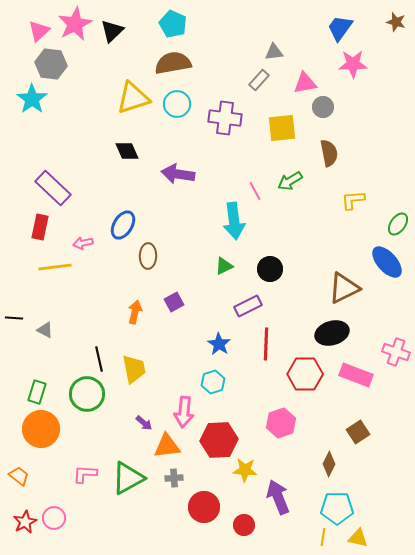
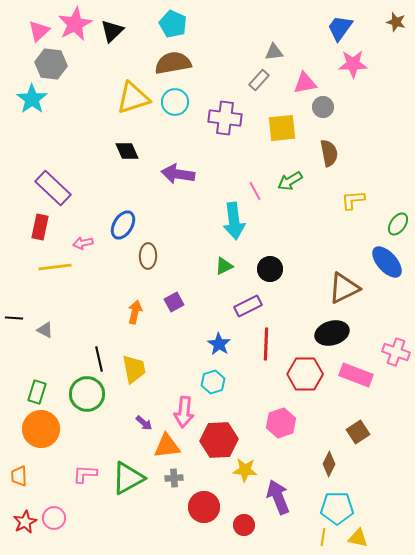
cyan circle at (177, 104): moved 2 px left, 2 px up
orange trapezoid at (19, 476): rotated 130 degrees counterclockwise
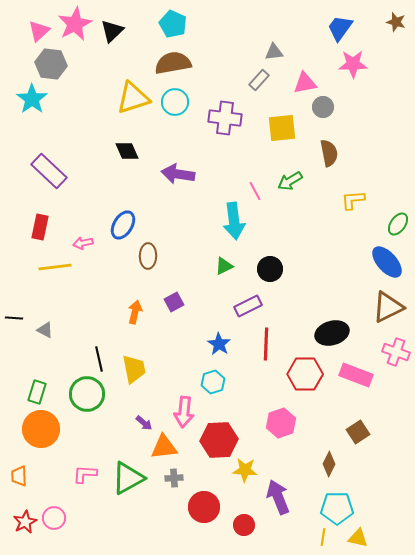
purple rectangle at (53, 188): moved 4 px left, 17 px up
brown triangle at (344, 288): moved 44 px right, 19 px down
orange triangle at (167, 446): moved 3 px left, 1 px down
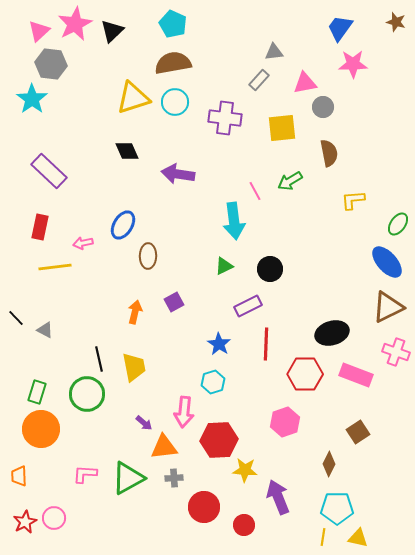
black line at (14, 318): moved 2 px right; rotated 42 degrees clockwise
yellow trapezoid at (134, 369): moved 2 px up
pink hexagon at (281, 423): moved 4 px right, 1 px up
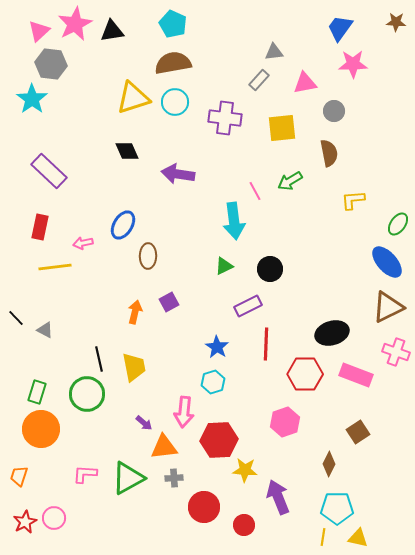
brown star at (396, 22): rotated 12 degrees counterclockwise
black triangle at (112, 31): rotated 35 degrees clockwise
gray circle at (323, 107): moved 11 px right, 4 px down
purple square at (174, 302): moved 5 px left
blue star at (219, 344): moved 2 px left, 3 px down
orange trapezoid at (19, 476): rotated 20 degrees clockwise
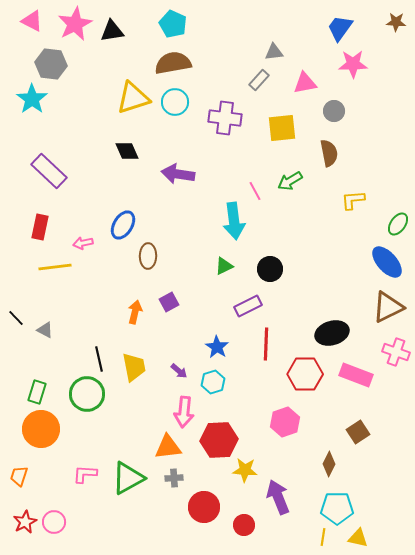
pink triangle at (39, 31): moved 7 px left, 10 px up; rotated 50 degrees counterclockwise
purple arrow at (144, 423): moved 35 px right, 52 px up
orange triangle at (164, 447): moved 4 px right
pink circle at (54, 518): moved 4 px down
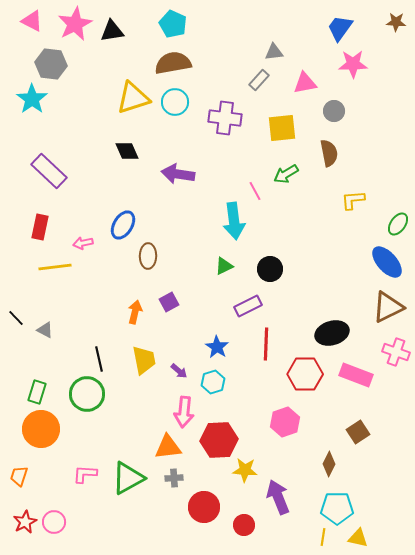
green arrow at (290, 181): moved 4 px left, 7 px up
yellow trapezoid at (134, 367): moved 10 px right, 7 px up
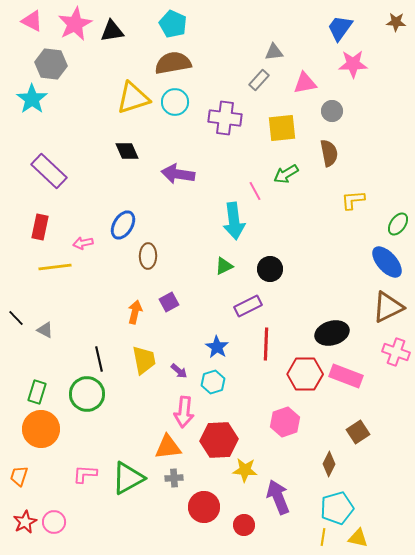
gray circle at (334, 111): moved 2 px left
pink rectangle at (356, 375): moved 10 px left, 1 px down
cyan pentagon at (337, 508): rotated 16 degrees counterclockwise
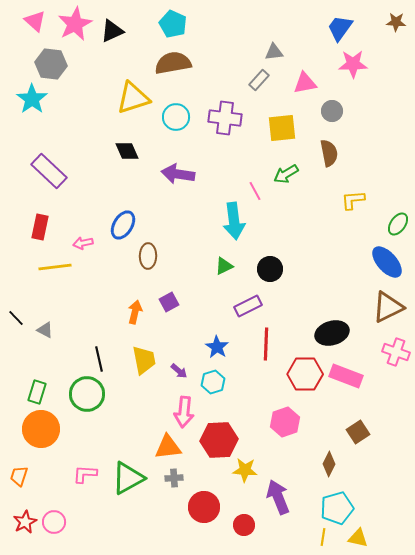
pink triangle at (32, 21): moved 3 px right; rotated 15 degrees clockwise
black triangle at (112, 31): rotated 15 degrees counterclockwise
cyan circle at (175, 102): moved 1 px right, 15 px down
